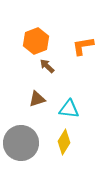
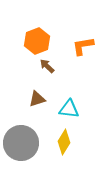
orange hexagon: moved 1 px right
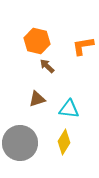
orange hexagon: rotated 25 degrees counterclockwise
gray circle: moved 1 px left
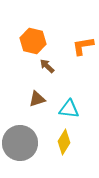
orange hexagon: moved 4 px left
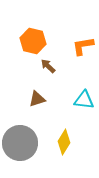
brown arrow: moved 1 px right
cyan triangle: moved 15 px right, 9 px up
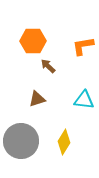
orange hexagon: rotated 15 degrees counterclockwise
gray circle: moved 1 px right, 2 px up
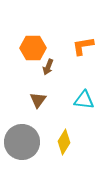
orange hexagon: moved 7 px down
brown arrow: moved 1 px down; rotated 112 degrees counterclockwise
brown triangle: moved 1 px right, 1 px down; rotated 36 degrees counterclockwise
gray circle: moved 1 px right, 1 px down
